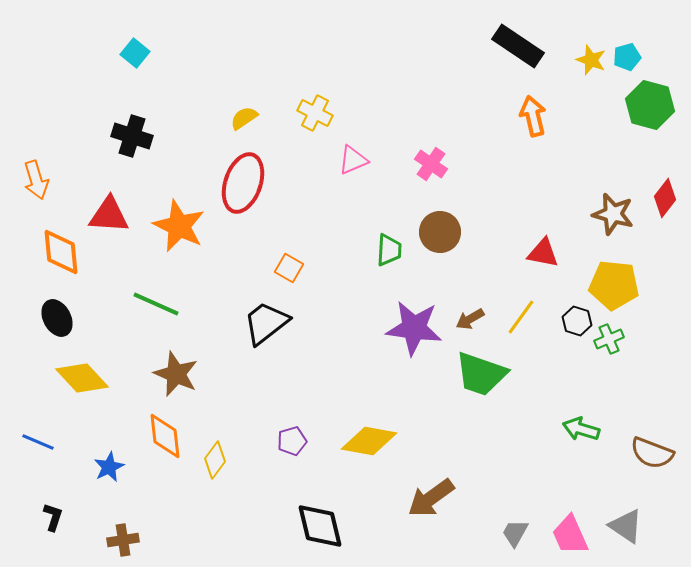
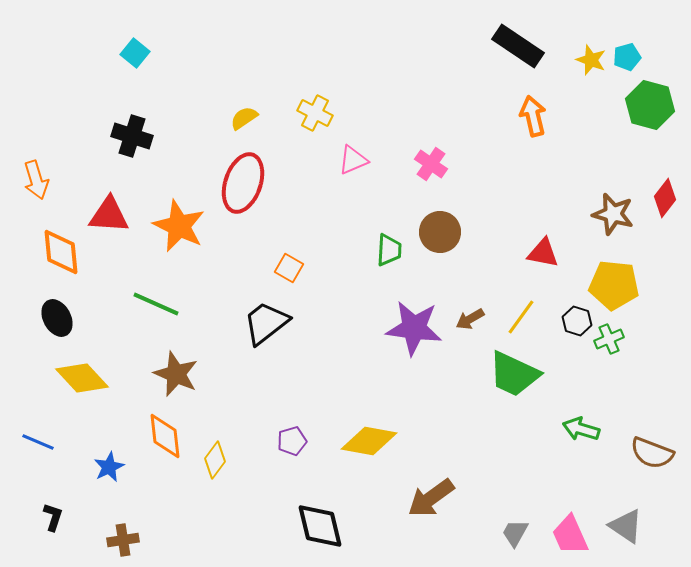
green trapezoid at (481, 374): moved 33 px right; rotated 6 degrees clockwise
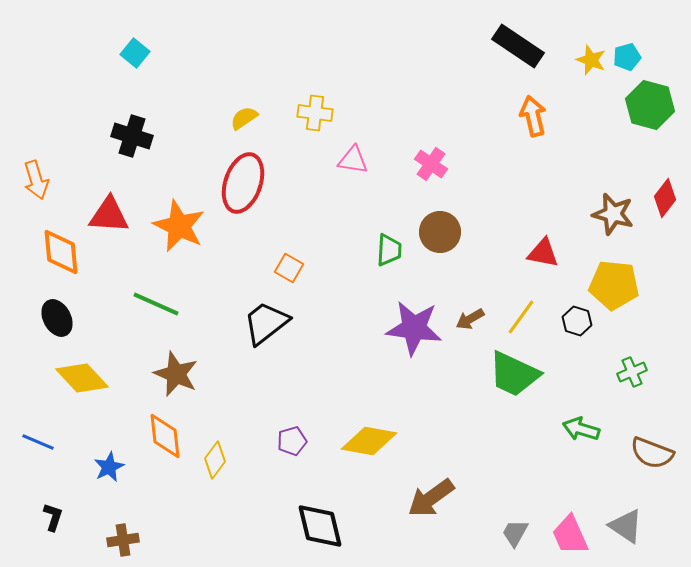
yellow cross at (315, 113): rotated 20 degrees counterclockwise
pink triangle at (353, 160): rotated 32 degrees clockwise
green cross at (609, 339): moved 23 px right, 33 px down
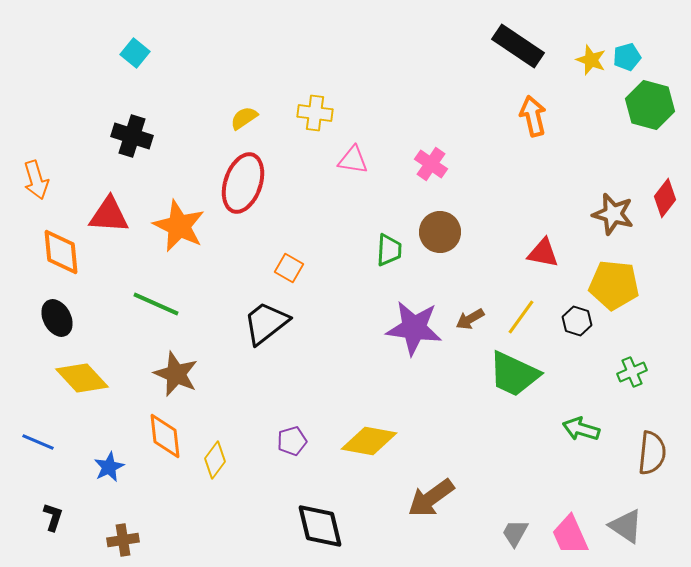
brown semicircle at (652, 453): rotated 105 degrees counterclockwise
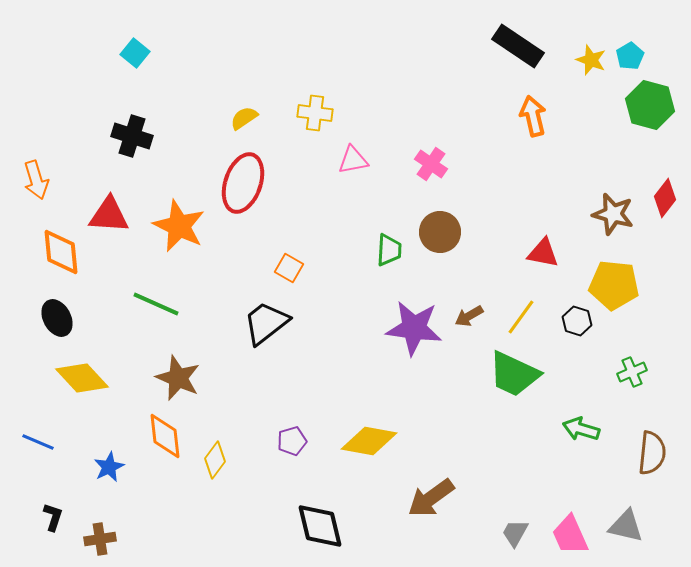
cyan pentagon at (627, 57): moved 3 px right, 1 px up; rotated 16 degrees counterclockwise
pink triangle at (353, 160): rotated 20 degrees counterclockwise
brown arrow at (470, 319): moved 1 px left, 3 px up
brown star at (176, 374): moved 2 px right, 4 px down
gray triangle at (626, 526): rotated 21 degrees counterclockwise
brown cross at (123, 540): moved 23 px left, 1 px up
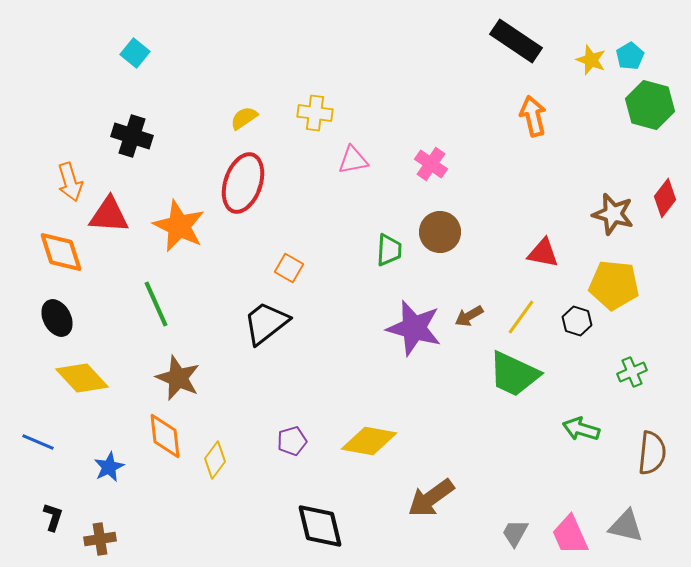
black rectangle at (518, 46): moved 2 px left, 5 px up
orange arrow at (36, 180): moved 34 px right, 2 px down
orange diamond at (61, 252): rotated 12 degrees counterclockwise
green line at (156, 304): rotated 42 degrees clockwise
purple star at (414, 328): rotated 8 degrees clockwise
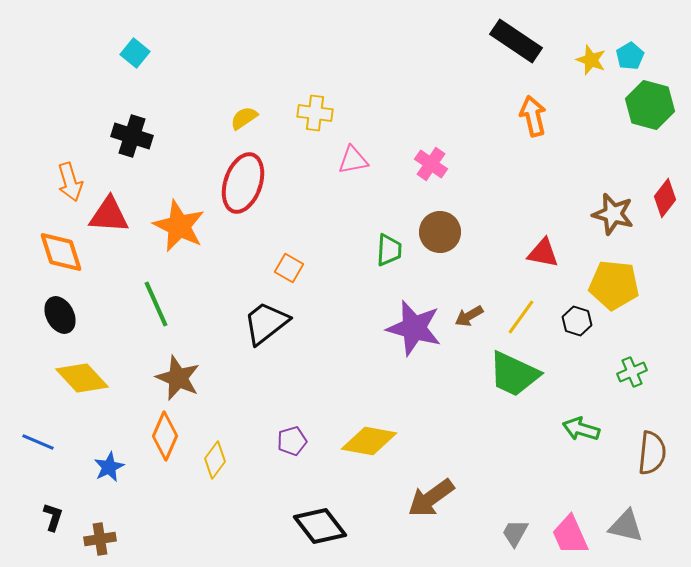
black ellipse at (57, 318): moved 3 px right, 3 px up
orange diamond at (165, 436): rotated 30 degrees clockwise
black diamond at (320, 526): rotated 24 degrees counterclockwise
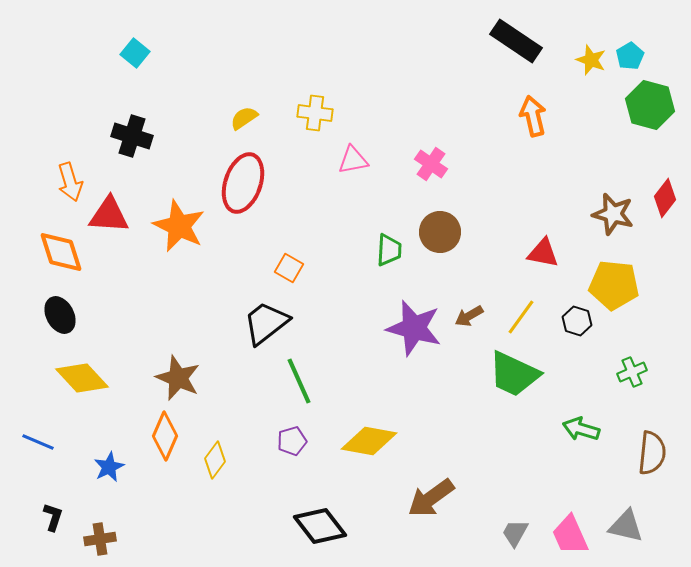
green line at (156, 304): moved 143 px right, 77 px down
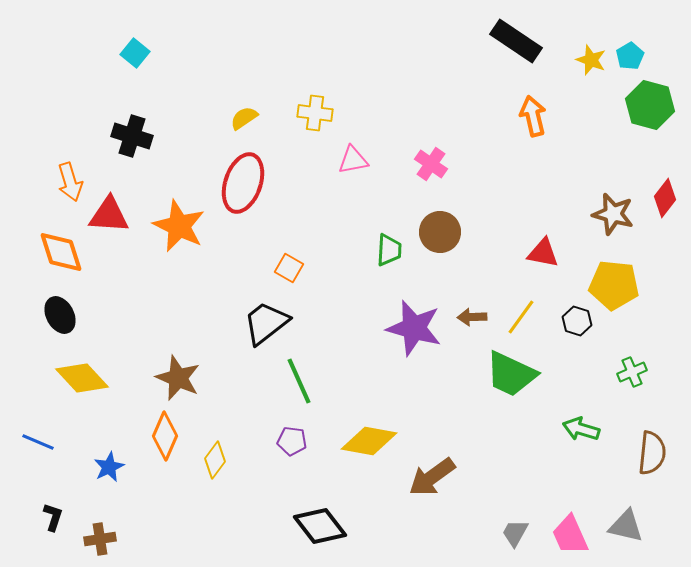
brown arrow at (469, 316): moved 3 px right, 1 px down; rotated 28 degrees clockwise
green trapezoid at (514, 374): moved 3 px left
purple pentagon at (292, 441): rotated 24 degrees clockwise
brown arrow at (431, 498): moved 1 px right, 21 px up
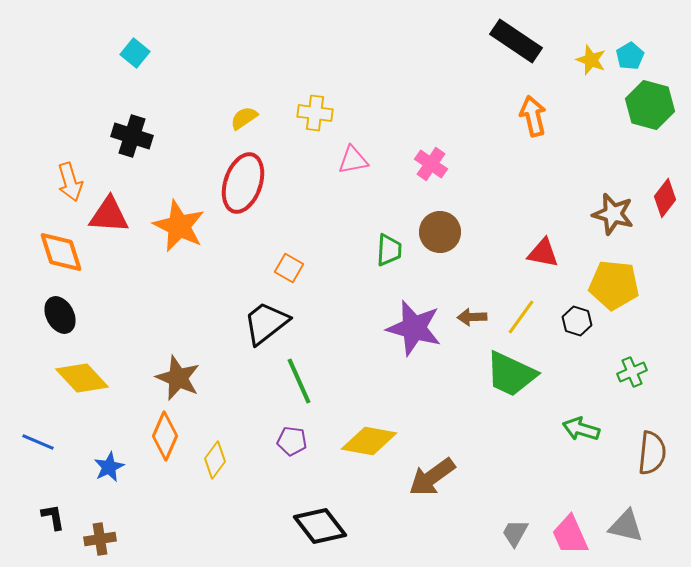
black L-shape at (53, 517): rotated 28 degrees counterclockwise
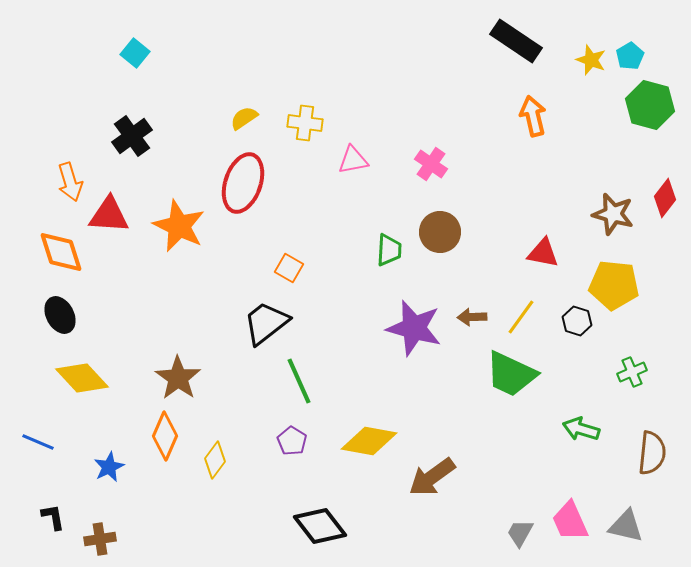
yellow cross at (315, 113): moved 10 px left, 10 px down
black cross at (132, 136): rotated 36 degrees clockwise
brown star at (178, 378): rotated 12 degrees clockwise
purple pentagon at (292, 441): rotated 24 degrees clockwise
gray trapezoid at (515, 533): moved 5 px right
pink trapezoid at (570, 535): moved 14 px up
